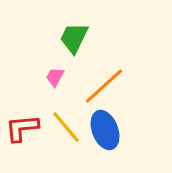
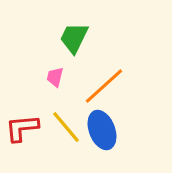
pink trapezoid: rotated 15 degrees counterclockwise
blue ellipse: moved 3 px left
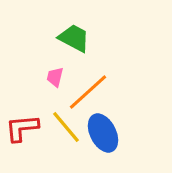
green trapezoid: rotated 92 degrees clockwise
orange line: moved 16 px left, 6 px down
blue ellipse: moved 1 px right, 3 px down; rotated 6 degrees counterclockwise
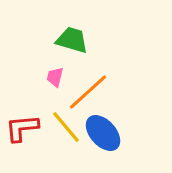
green trapezoid: moved 2 px left, 2 px down; rotated 12 degrees counterclockwise
blue ellipse: rotated 15 degrees counterclockwise
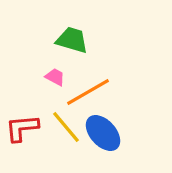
pink trapezoid: rotated 105 degrees clockwise
orange line: rotated 12 degrees clockwise
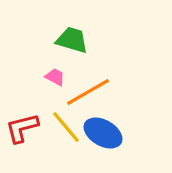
red L-shape: rotated 9 degrees counterclockwise
blue ellipse: rotated 18 degrees counterclockwise
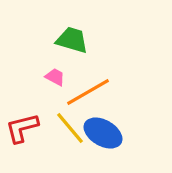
yellow line: moved 4 px right, 1 px down
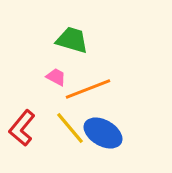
pink trapezoid: moved 1 px right
orange line: moved 3 px up; rotated 9 degrees clockwise
red L-shape: rotated 36 degrees counterclockwise
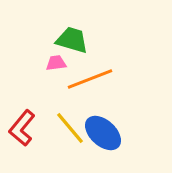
pink trapezoid: moved 14 px up; rotated 35 degrees counterclockwise
orange line: moved 2 px right, 10 px up
blue ellipse: rotated 12 degrees clockwise
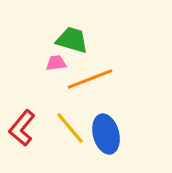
blue ellipse: moved 3 px right, 1 px down; rotated 33 degrees clockwise
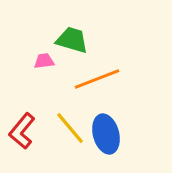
pink trapezoid: moved 12 px left, 2 px up
orange line: moved 7 px right
red L-shape: moved 3 px down
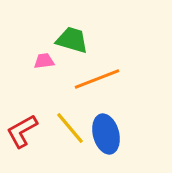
red L-shape: rotated 21 degrees clockwise
